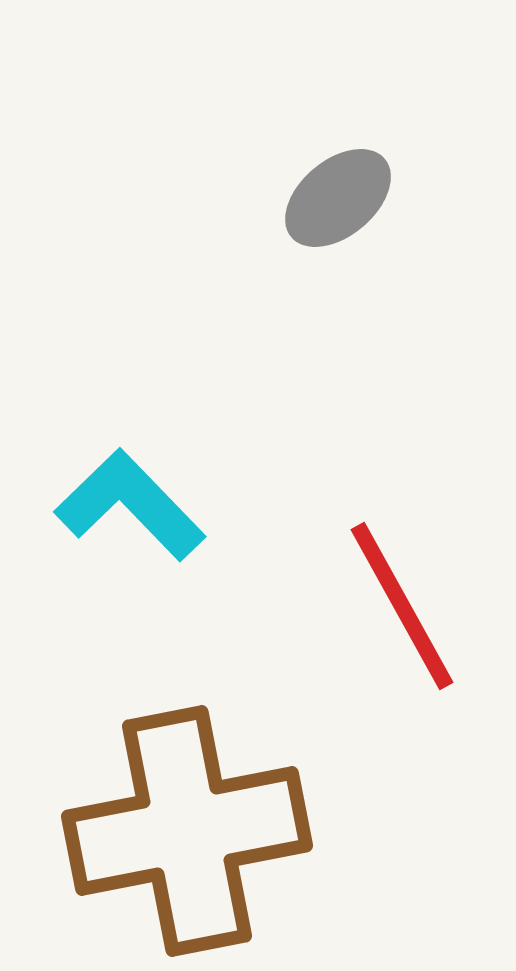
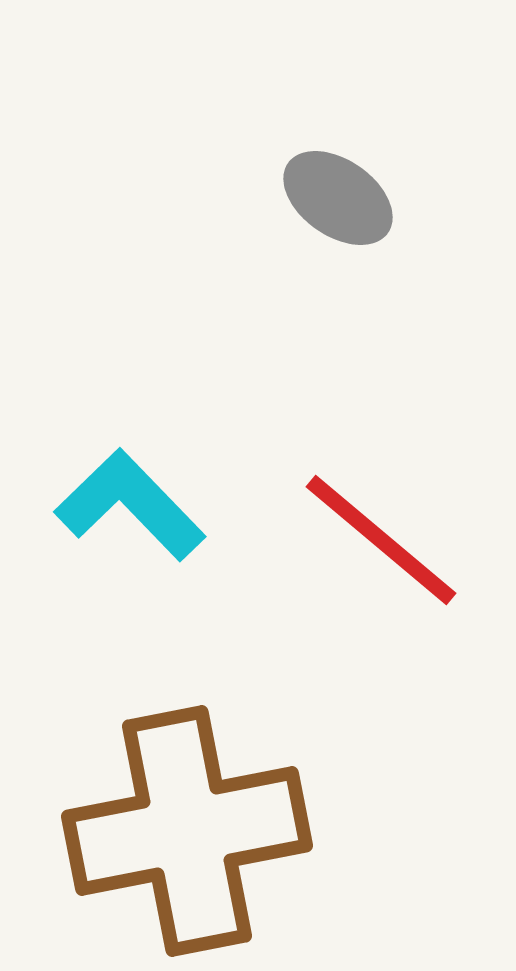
gray ellipse: rotated 75 degrees clockwise
red line: moved 21 px left, 66 px up; rotated 21 degrees counterclockwise
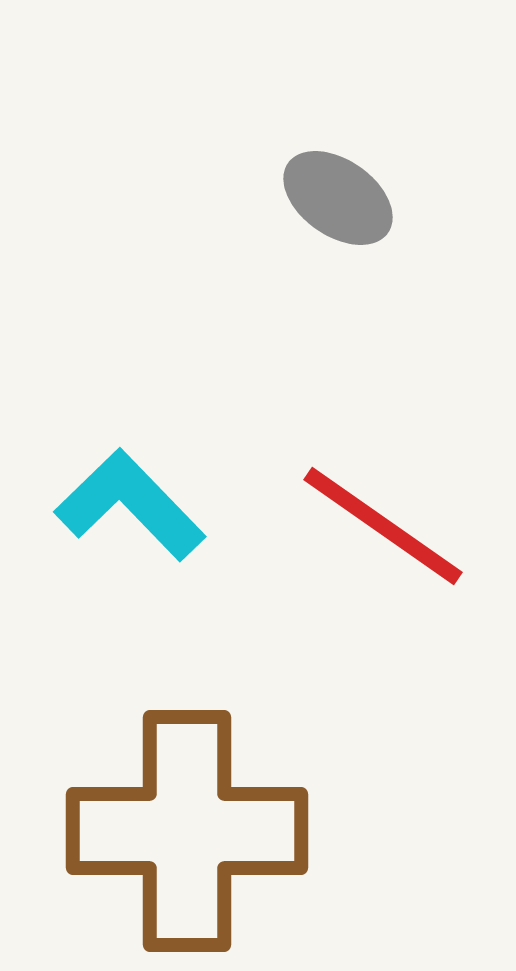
red line: moved 2 px right, 14 px up; rotated 5 degrees counterclockwise
brown cross: rotated 11 degrees clockwise
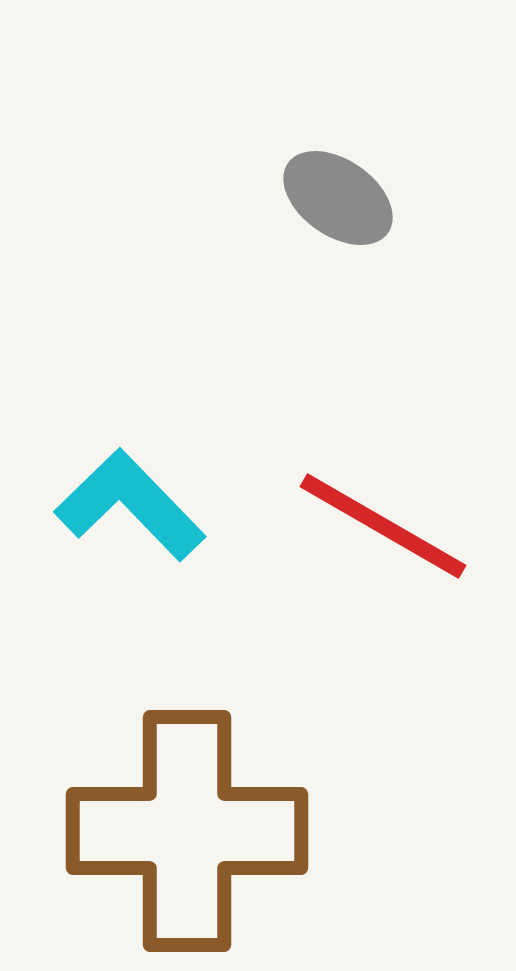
red line: rotated 5 degrees counterclockwise
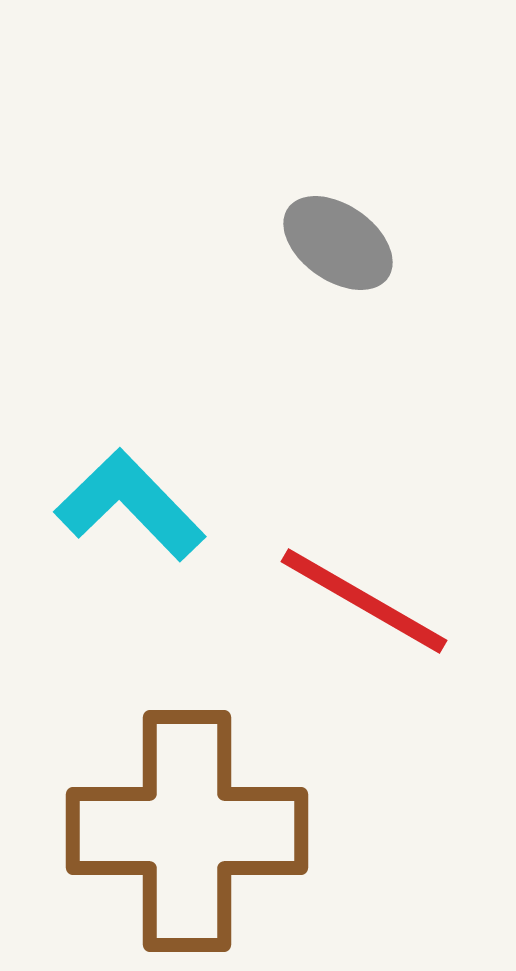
gray ellipse: moved 45 px down
red line: moved 19 px left, 75 px down
